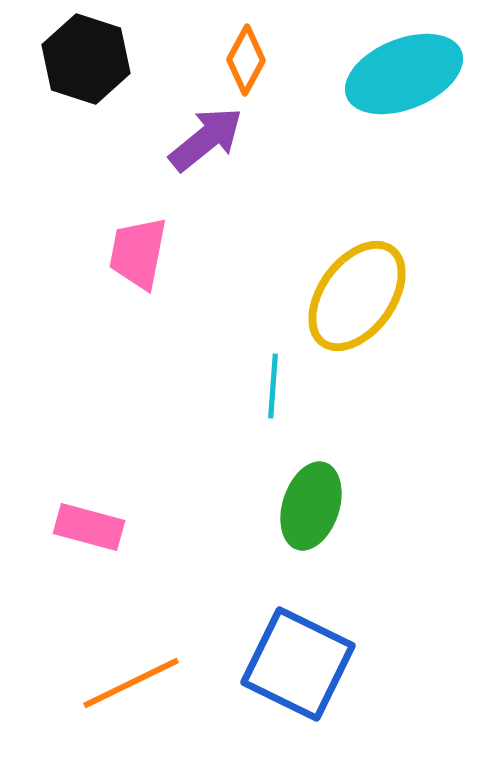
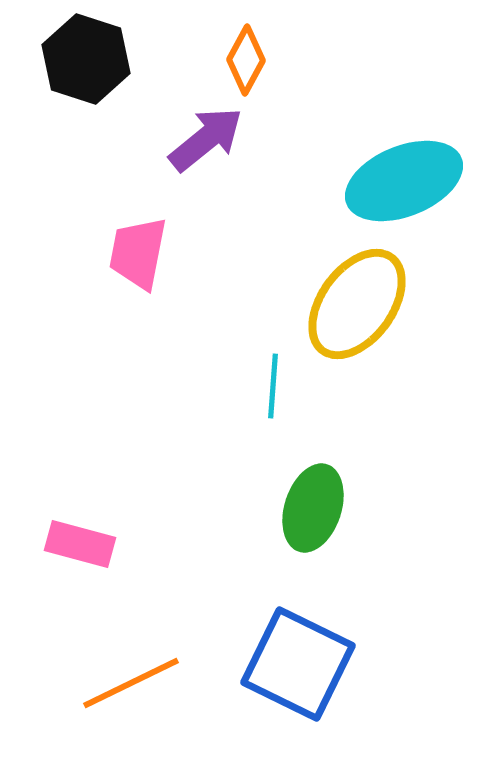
cyan ellipse: moved 107 px down
yellow ellipse: moved 8 px down
green ellipse: moved 2 px right, 2 px down
pink rectangle: moved 9 px left, 17 px down
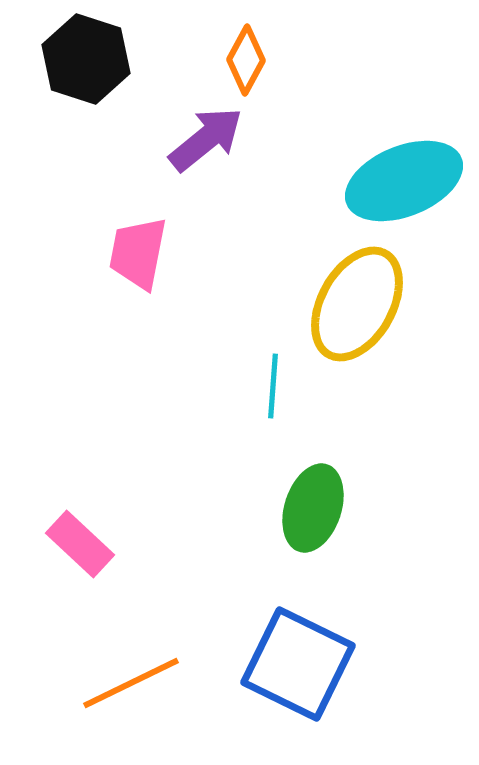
yellow ellipse: rotated 7 degrees counterclockwise
pink rectangle: rotated 28 degrees clockwise
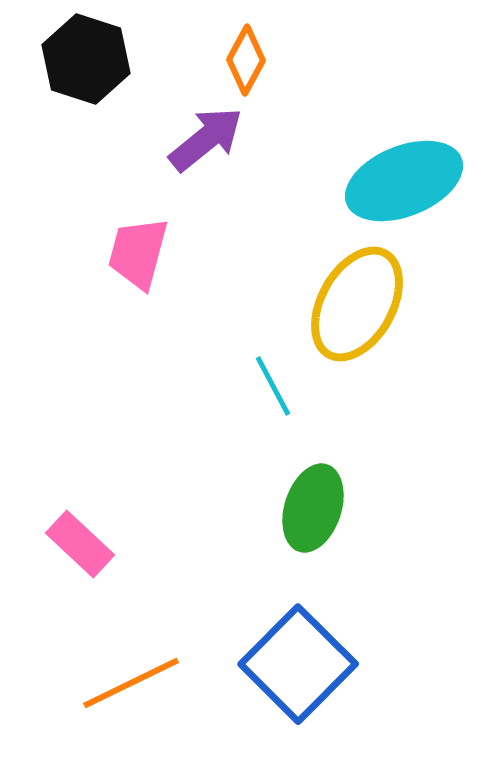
pink trapezoid: rotated 4 degrees clockwise
cyan line: rotated 32 degrees counterclockwise
blue square: rotated 19 degrees clockwise
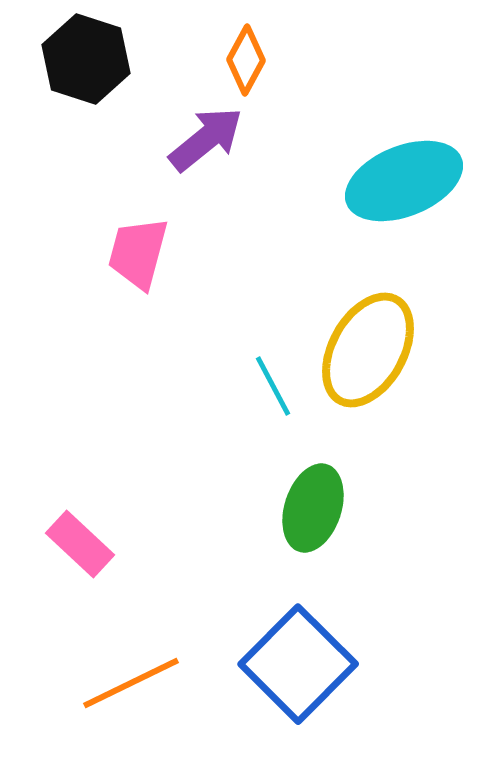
yellow ellipse: moved 11 px right, 46 px down
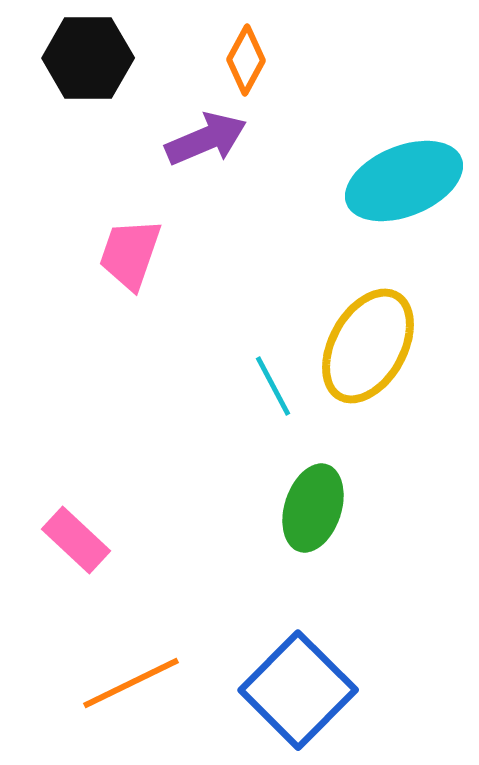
black hexagon: moved 2 px right, 1 px up; rotated 18 degrees counterclockwise
purple arrow: rotated 16 degrees clockwise
pink trapezoid: moved 8 px left, 1 px down; rotated 4 degrees clockwise
yellow ellipse: moved 4 px up
pink rectangle: moved 4 px left, 4 px up
blue square: moved 26 px down
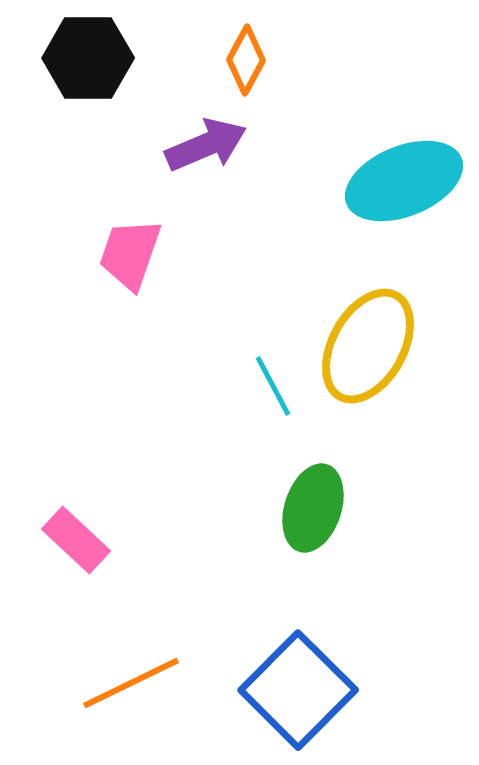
purple arrow: moved 6 px down
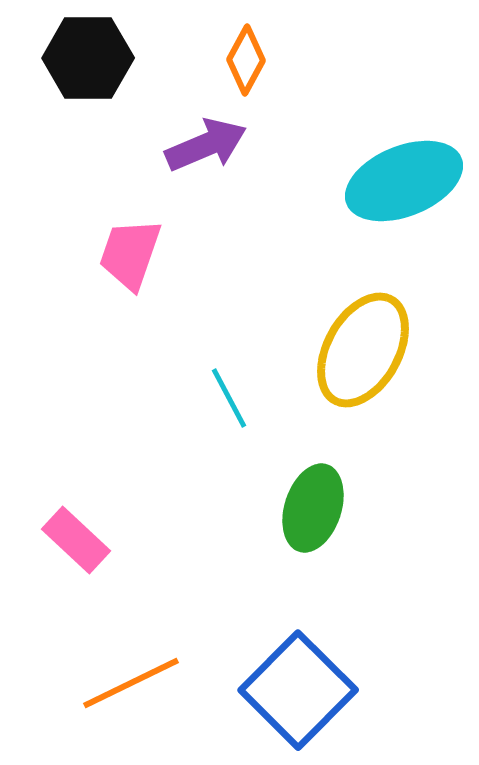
yellow ellipse: moved 5 px left, 4 px down
cyan line: moved 44 px left, 12 px down
